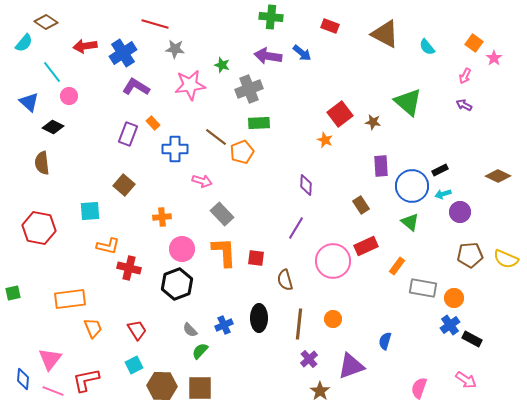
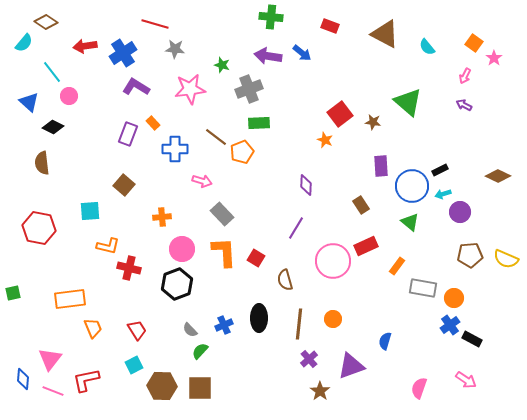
pink star at (190, 85): moved 4 px down
red square at (256, 258): rotated 24 degrees clockwise
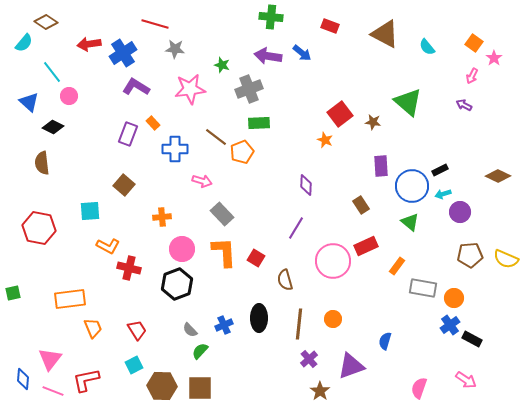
red arrow at (85, 46): moved 4 px right, 2 px up
pink arrow at (465, 76): moved 7 px right
orange L-shape at (108, 246): rotated 15 degrees clockwise
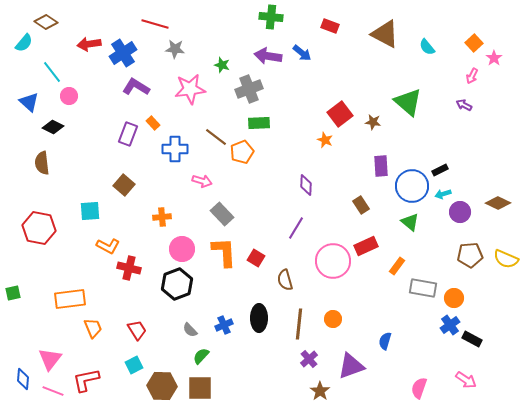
orange square at (474, 43): rotated 12 degrees clockwise
brown diamond at (498, 176): moved 27 px down
green semicircle at (200, 351): moved 1 px right, 5 px down
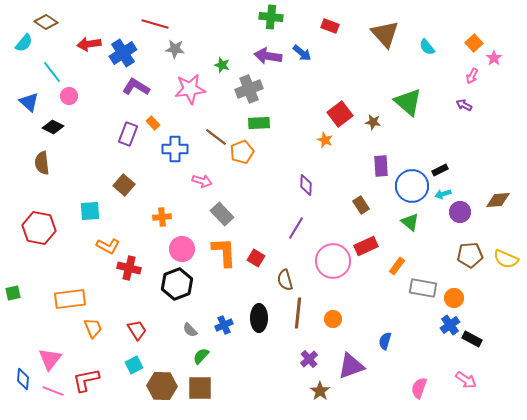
brown triangle at (385, 34): rotated 20 degrees clockwise
brown diamond at (498, 203): moved 3 px up; rotated 30 degrees counterclockwise
brown line at (299, 324): moved 1 px left, 11 px up
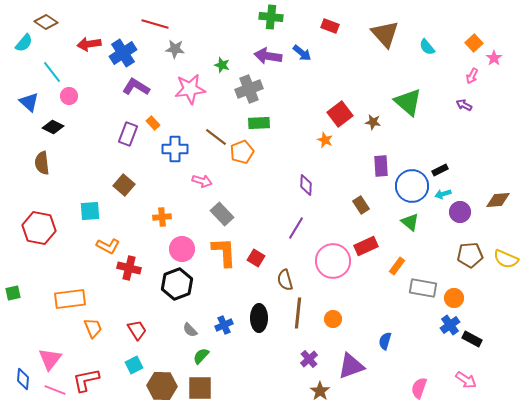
pink line at (53, 391): moved 2 px right, 1 px up
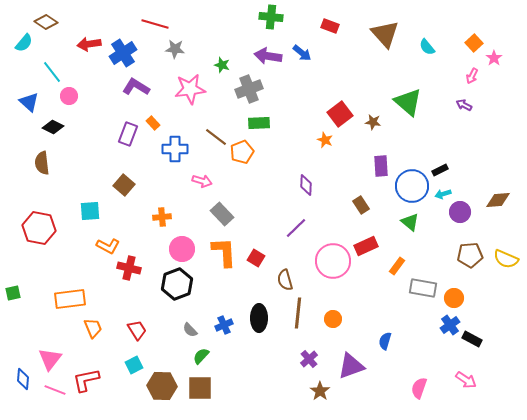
purple line at (296, 228): rotated 15 degrees clockwise
